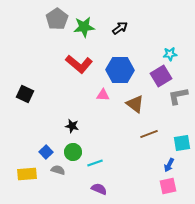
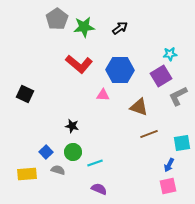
gray L-shape: rotated 15 degrees counterclockwise
brown triangle: moved 4 px right, 3 px down; rotated 18 degrees counterclockwise
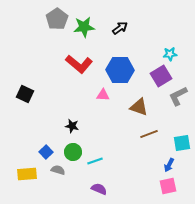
cyan line: moved 2 px up
